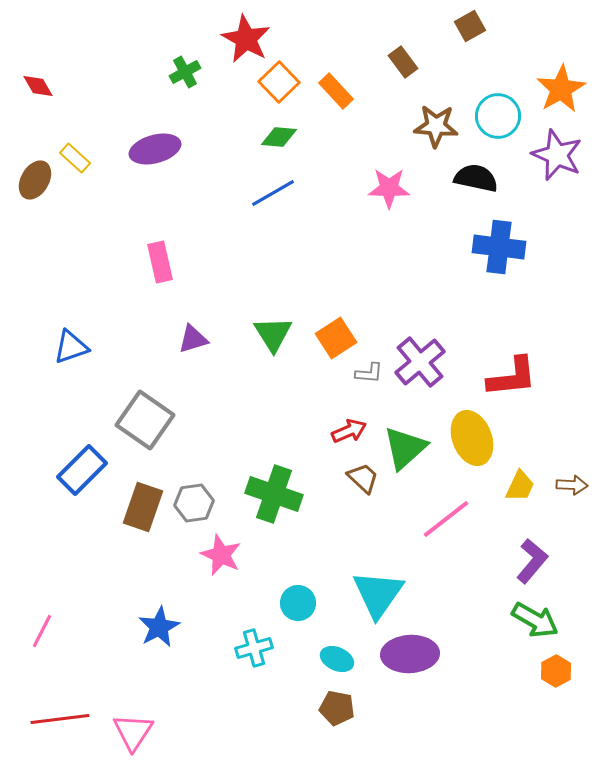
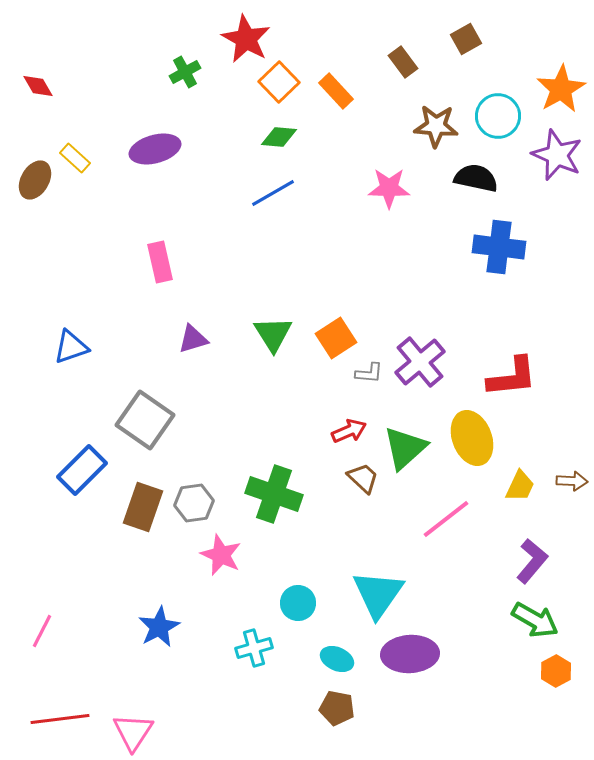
brown square at (470, 26): moved 4 px left, 13 px down
brown arrow at (572, 485): moved 4 px up
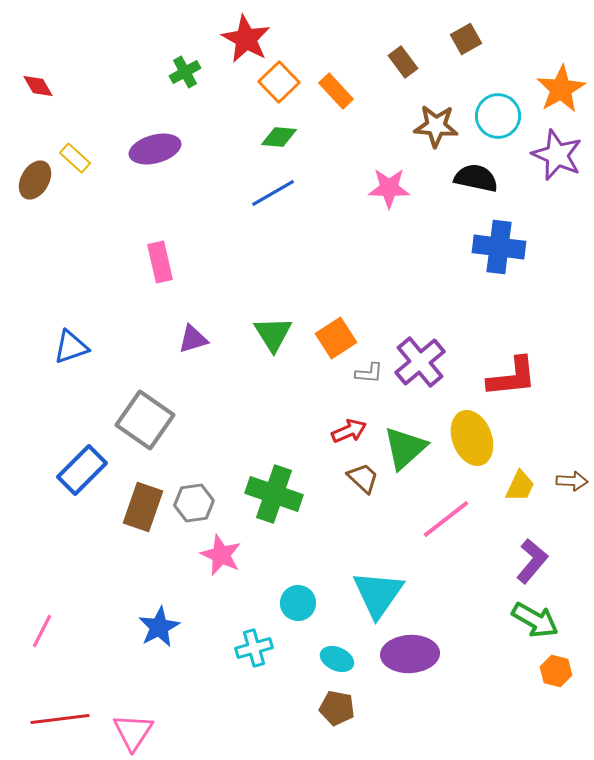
orange hexagon at (556, 671): rotated 16 degrees counterclockwise
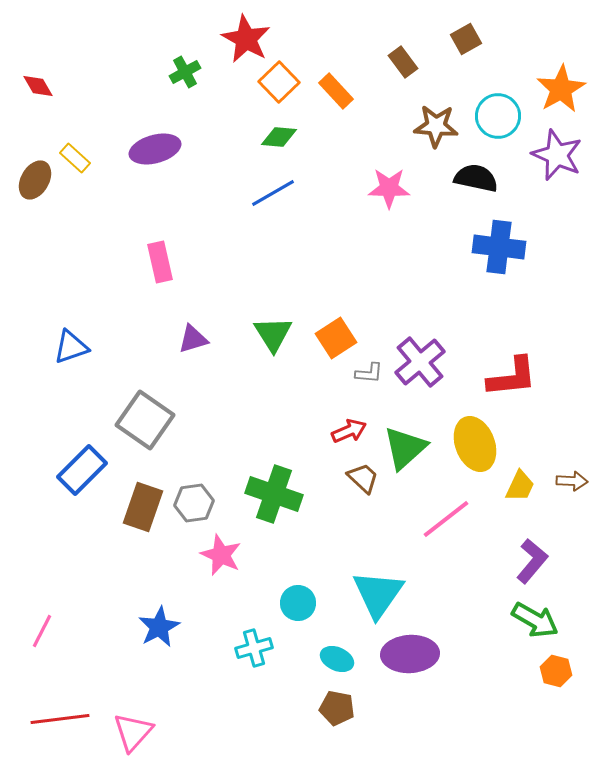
yellow ellipse at (472, 438): moved 3 px right, 6 px down
pink triangle at (133, 732): rotated 9 degrees clockwise
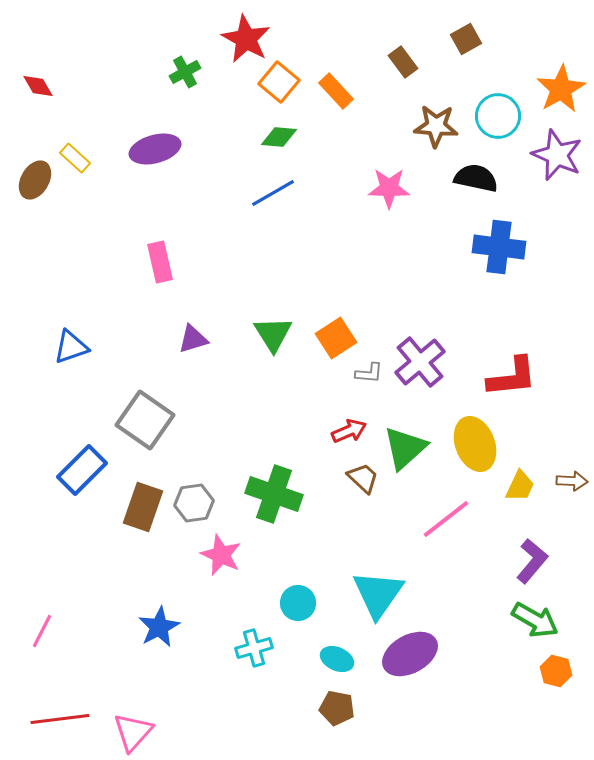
orange square at (279, 82): rotated 6 degrees counterclockwise
purple ellipse at (410, 654): rotated 26 degrees counterclockwise
